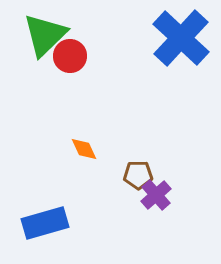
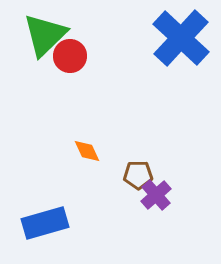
orange diamond: moved 3 px right, 2 px down
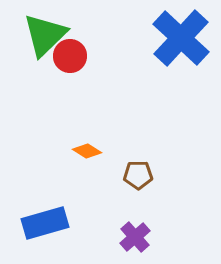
orange diamond: rotated 32 degrees counterclockwise
purple cross: moved 21 px left, 42 px down
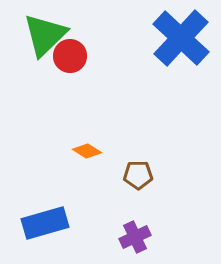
purple cross: rotated 16 degrees clockwise
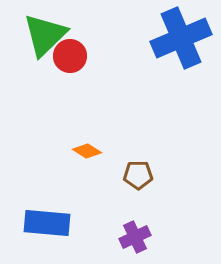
blue cross: rotated 24 degrees clockwise
blue rectangle: moved 2 px right; rotated 21 degrees clockwise
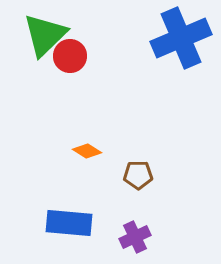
blue rectangle: moved 22 px right
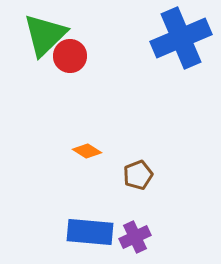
brown pentagon: rotated 20 degrees counterclockwise
blue rectangle: moved 21 px right, 9 px down
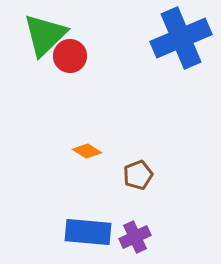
blue rectangle: moved 2 px left
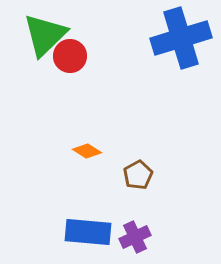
blue cross: rotated 6 degrees clockwise
brown pentagon: rotated 8 degrees counterclockwise
